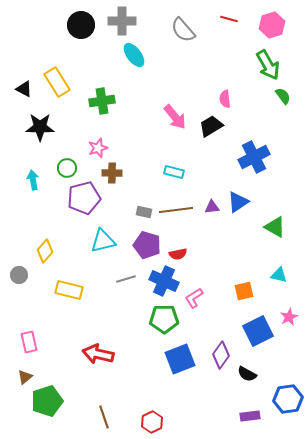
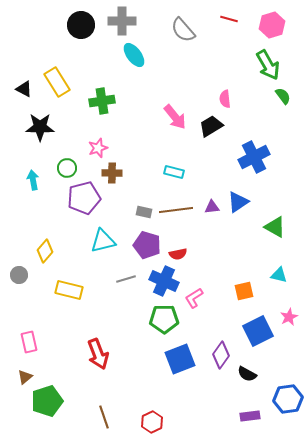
red arrow at (98, 354): rotated 124 degrees counterclockwise
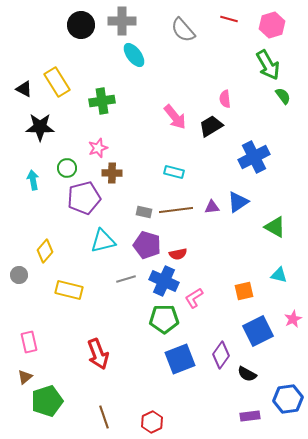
pink star at (289, 317): moved 4 px right, 2 px down
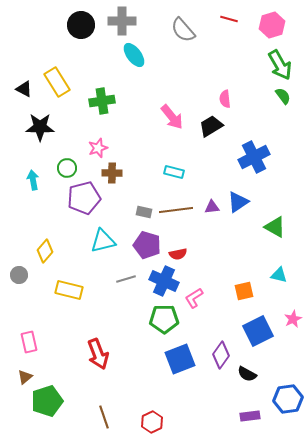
green arrow at (268, 65): moved 12 px right
pink arrow at (175, 117): moved 3 px left
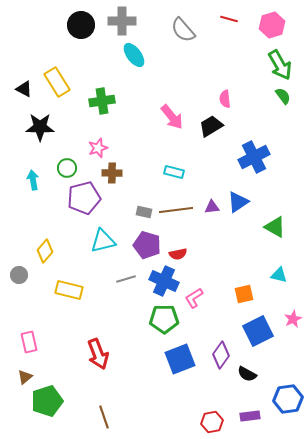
orange square at (244, 291): moved 3 px down
red hexagon at (152, 422): moved 60 px right; rotated 15 degrees clockwise
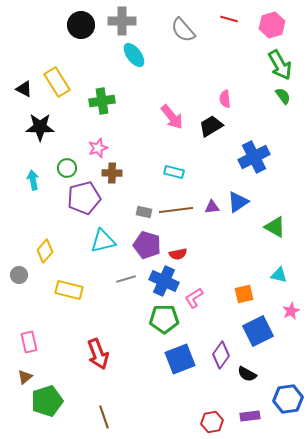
pink star at (293, 319): moved 2 px left, 8 px up
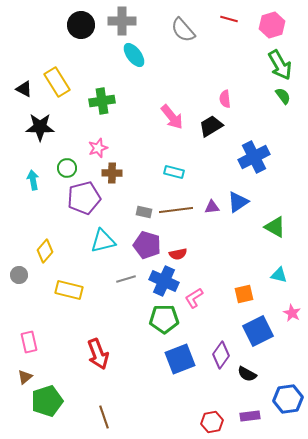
pink star at (291, 311): moved 1 px right, 2 px down; rotated 18 degrees counterclockwise
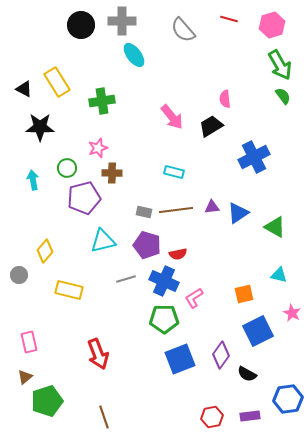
blue triangle at (238, 202): moved 11 px down
red hexagon at (212, 422): moved 5 px up
